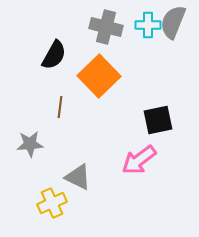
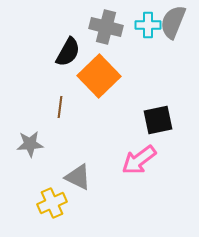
black semicircle: moved 14 px right, 3 px up
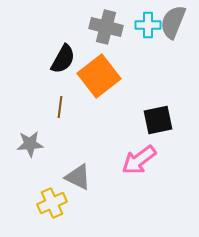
black semicircle: moved 5 px left, 7 px down
orange square: rotated 6 degrees clockwise
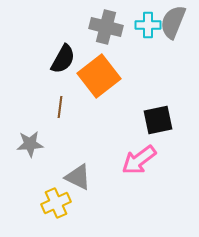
yellow cross: moved 4 px right
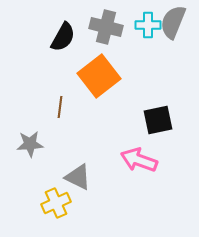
black semicircle: moved 22 px up
pink arrow: rotated 57 degrees clockwise
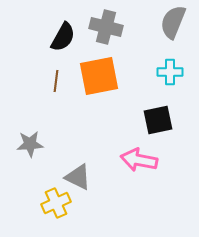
cyan cross: moved 22 px right, 47 px down
orange square: rotated 27 degrees clockwise
brown line: moved 4 px left, 26 px up
pink arrow: rotated 9 degrees counterclockwise
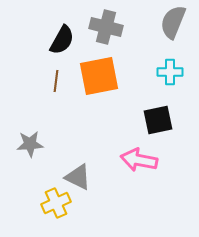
black semicircle: moved 1 px left, 3 px down
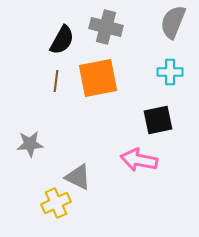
orange square: moved 1 px left, 2 px down
